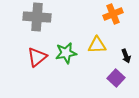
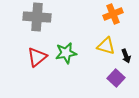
yellow triangle: moved 9 px right, 1 px down; rotated 18 degrees clockwise
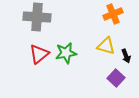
red triangle: moved 2 px right, 3 px up
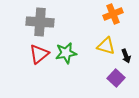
gray cross: moved 3 px right, 5 px down
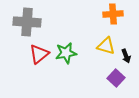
orange cross: rotated 18 degrees clockwise
gray cross: moved 13 px left
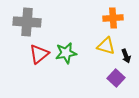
orange cross: moved 4 px down
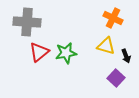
orange cross: rotated 30 degrees clockwise
red triangle: moved 2 px up
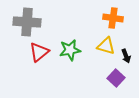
orange cross: rotated 18 degrees counterclockwise
green star: moved 4 px right, 3 px up
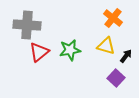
orange cross: rotated 30 degrees clockwise
gray cross: moved 3 px down
black arrow: rotated 120 degrees counterclockwise
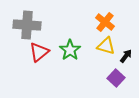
orange cross: moved 8 px left, 4 px down
green star: rotated 25 degrees counterclockwise
